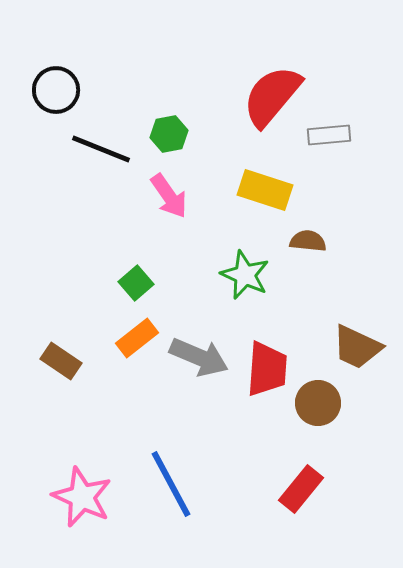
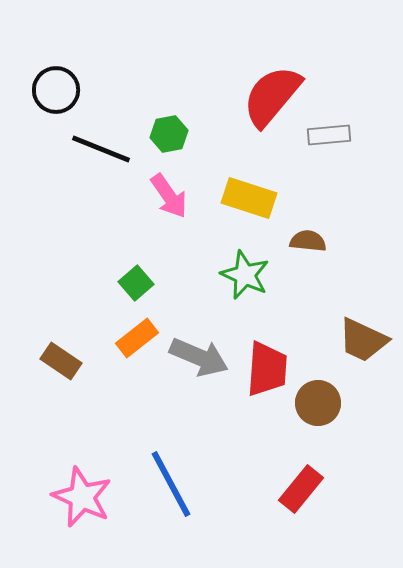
yellow rectangle: moved 16 px left, 8 px down
brown trapezoid: moved 6 px right, 7 px up
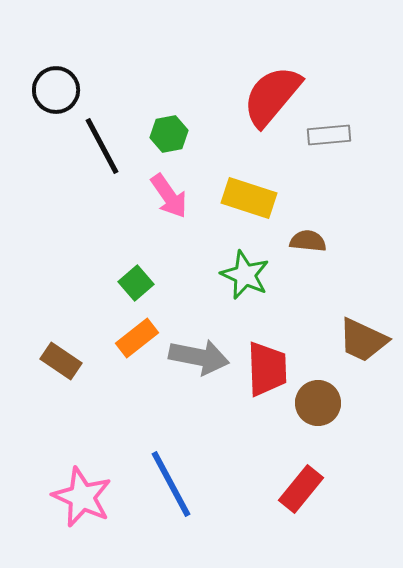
black line: moved 1 px right, 3 px up; rotated 40 degrees clockwise
gray arrow: rotated 12 degrees counterclockwise
red trapezoid: rotated 6 degrees counterclockwise
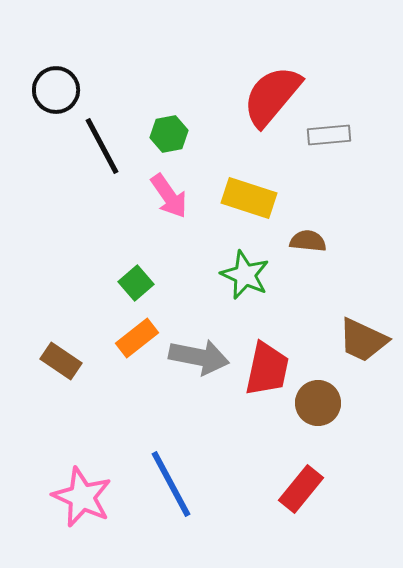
red trapezoid: rotated 14 degrees clockwise
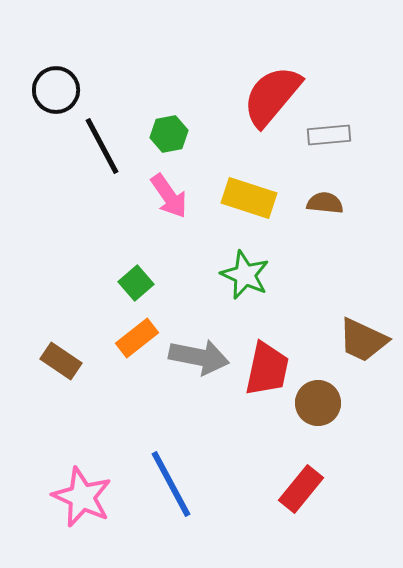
brown semicircle: moved 17 px right, 38 px up
